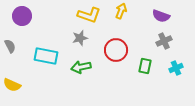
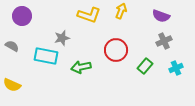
gray star: moved 18 px left
gray semicircle: moved 2 px right; rotated 32 degrees counterclockwise
green rectangle: rotated 28 degrees clockwise
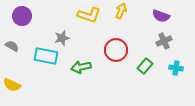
cyan cross: rotated 32 degrees clockwise
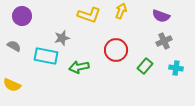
gray semicircle: moved 2 px right
green arrow: moved 2 px left
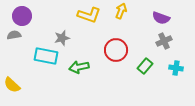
purple semicircle: moved 2 px down
gray semicircle: moved 11 px up; rotated 40 degrees counterclockwise
yellow semicircle: rotated 18 degrees clockwise
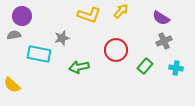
yellow arrow: rotated 21 degrees clockwise
purple semicircle: rotated 12 degrees clockwise
cyan rectangle: moved 7 px left, 2 px up
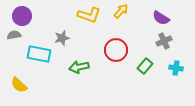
yellow semicircle: moved 7 px right
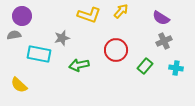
green arrow: moved 2 px up
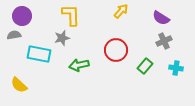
yellow L-shape: moved 18 px left; rotated 110 degrees counterclockwise
